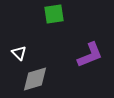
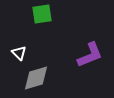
green square: moved 12 px left
gray diamond: moved 1 px right, 1 px up
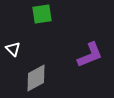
white triangle: moved 6 px left, 4 px up
gray diamond: rotated 12 degrees counterclockwise
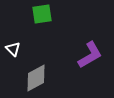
purple L-shape: rotated 8 degrees counterclockwise
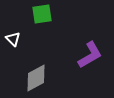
white triangle: moved 10 px up
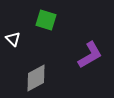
green square: moved 4 px right, 6 px down; rotated 25 degrees clockwise
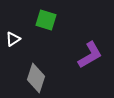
white triangle: rotated 42 degrees clockwise
gray diamond: rotated 44 degrees counterclockwise
